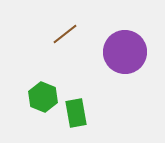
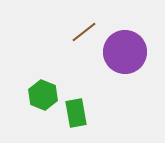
brown line: moved 19 px right, 2 px up
green hexagon: moved 2 px up
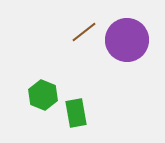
purple circle: moved 2 px right, 12 px up
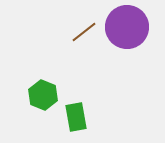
purple circle: moved 13 px up
green rectangle: moved 4 px down
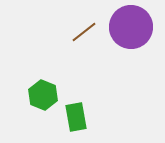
purple circle: moved 4 px right
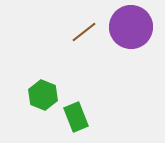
green rectangle: rotated 12 degrees counterclockwise
